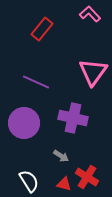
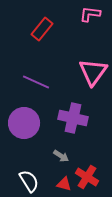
pink L-shape: rotated 40 degrees counterclockwise
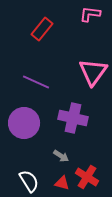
red triangle: moved 2 px left, 1 px up
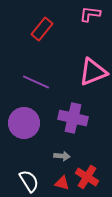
pink triangle: rotated 32 degrees clockwise
gray arrow: moved 1 px right; rotated 28 degrees counterclockwise
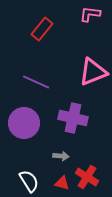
gray arrow: moved 1 px left
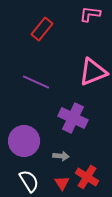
purple cross: rotated 12 degrees clockwise
purple circle: moved 18 px down
red triangle: rotated 42 degrees clockwise
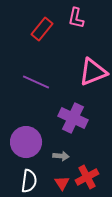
pink L-shape: moved 14 px left, 4 px down; rotated 85 degrees counterclockwise
purple circle: moved 2 px right, 1 px down
red cross: rotated 30 degrees clockwise
white semicircle: rotated 40 degrees clockwise
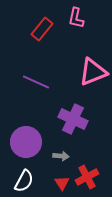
purple cross: moved 1 px down
white semicircle: moved 5 px left; rotated 20 degrees clockwise
